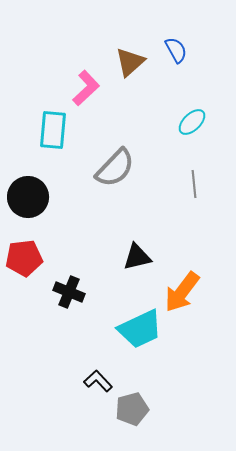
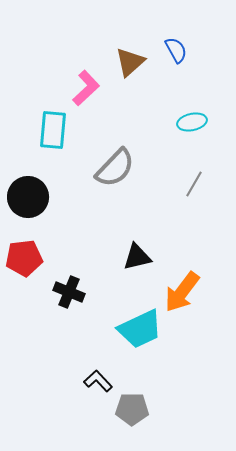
cyan ellipse: rotated 32 degrees clockwise
gray line: rotated 36 degrees clockwise
gray pentagon: rotated 16 degrees clockwise
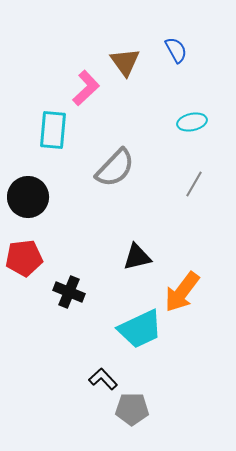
brown triangle: moved 5 px left; rotated 24 degrees counterclockwise
black L-shape: moved 5 px right, 2 px up
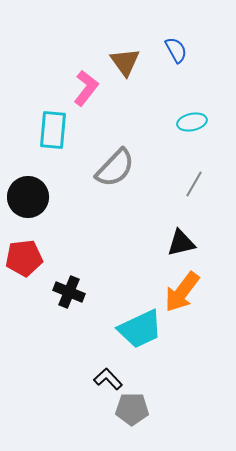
pink L-shape: rotated 9 degrees counterclockwise
black triangle: moved 44 px right, 14 px up
black L-shape: moved 5 px right
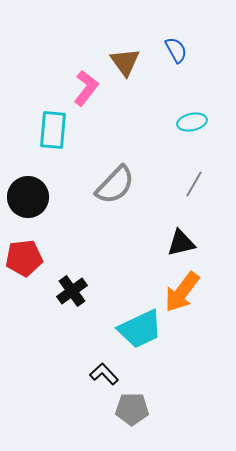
gray semicircle: moved 17 px down
black cross: moved 3 px right, 1 px up; rotated 32 degrees clockwise
black L-shape: moved 4 px left, 5 px up
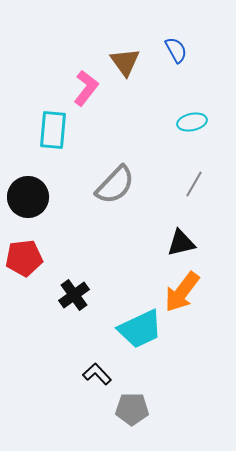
black cross: moved 2 px right, 4 px down
black L-shape: moved 7 px left
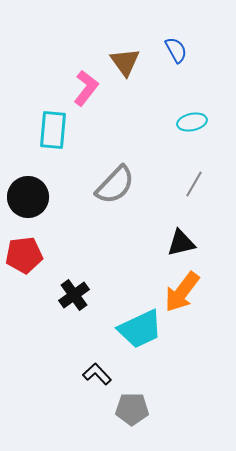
red pentagon: moved 3 px up
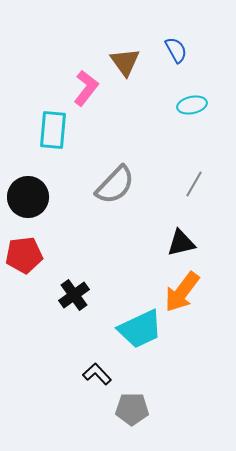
cyan ellipse: moved 17 px up
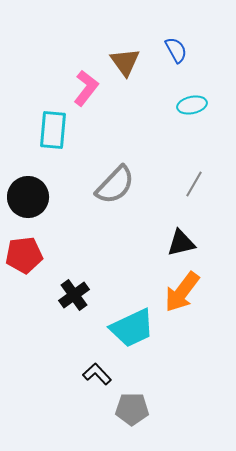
cyan trapezoid: moved 8 px left, 1 px up
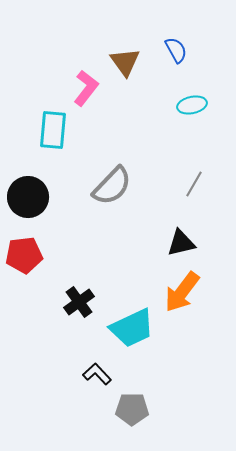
gray semicircle: moved 3 px left, 1 px down
black cross: moved 5 px right, 7 px down
